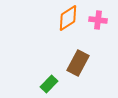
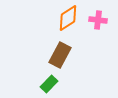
brown rectangle: moved 18 px left, 8 px up
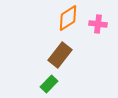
pink cross: moved 4 px down
brown rectangle: rotated 10 degrees clockwise
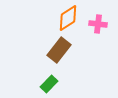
brown rectangle: moved 1 px left, 5 px up
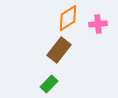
pink cross: rotated 12 degrees counterclockwise
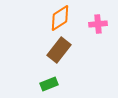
orange diamond: moved 8 px left
green rectangle: rotated 24 degrees clockwise
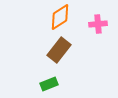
orange diamond: moved 1 px up
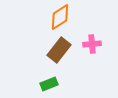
pink cross: moved 6 px left, 20 px down
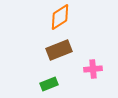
pink cross: moved 1 px right, 25 px down
brown rectangle: rotated 30 degrees clockwise
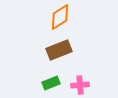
pink cross: moved 13 px left, 16 px down
green rectangle: moved 2 px right, 1 px up
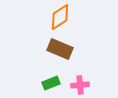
brown rectangle: moved 1 px right, 1 px up; rotated 45 degrees clockwise
